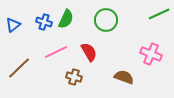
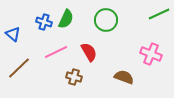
blue triangle: moved 9 px down; rotated 42 degrees counterclockwise
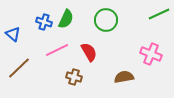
pink line: moved 1 px right, 2 px up
brown semicircle: rotated 30 degrees counterclockwise
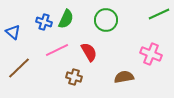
blue triangle: moved 2 px up
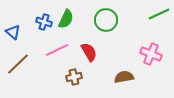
brown line: moved 1 px left, 4 px up
brown cross: rotated 28 degrees counterclockwise
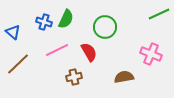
green circle: moved 1 px left, 7 px down
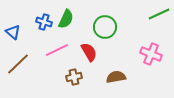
brown semicircle: moved 8 px left
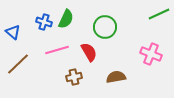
pink line: rotated 10 degrees clockwise
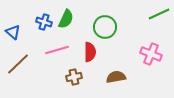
red semicircle: moved 1 px right; rotated 30 degrees clockwise
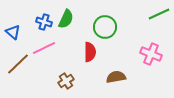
pink line: moved 13 px left, 2 px up; rotated 10 degrees counterclockwise
brown cross: moved 8 px left, 4 px down; rotated 21 degrees counterclockwise
